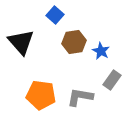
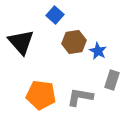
blue star: moved 3 px left
gray rectangle: rotated 18 degrees counterclockwise
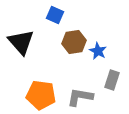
blue square: rotated 18 degrees counterclockwise
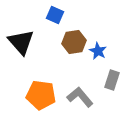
gray L-shape: rotated 40 degrees clockwise
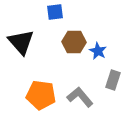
blue square: moved 3 px up; rotated 30 degrees counterclockwise
brown hexagon: rotated 10 degrees clockwise
gray rectangle: moved 1 px right
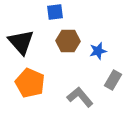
brown hexagon: moved 6 px left, 1 px up
blue star: rotated 30 degrees clockwise
gray rectangle: rotated 12 degrees clockwise
orange pentagon: moved 11 px left, 12 px up; rotated 16 degrees clockwise
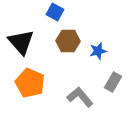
blue square: rotated 36 degrees clockwise
gray rectangle: moved 2 px down
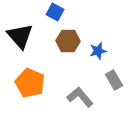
black triangle: moved 1 px left, 6 px up
gray rectangle: moved 1 px right, 2 px up; rotated 60 degrees counterclockwise
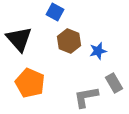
black triangle: moved 1 px left, 3 px down
brown hexagon: moved 1 px right; rotated 20 degrees clockwise
gray rectangle: moved 3 px down
gray L-shape: moved 6 px right; rotated 60 degrees counterclockwise
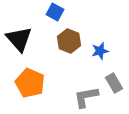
blue star: moved 2 px right
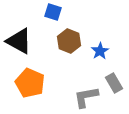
blue square: moved 2 px left; rotated 12 degrees counterclockwise
black triangle: moved 2 px down; rotated 20 degrees counterclockwise
blue star: rotated 18 degrees counterclockwise
